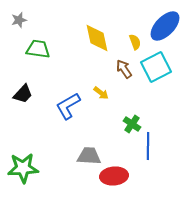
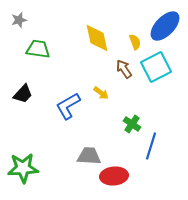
blue line: moved 3 px right; rotated 16 degrees clockwise
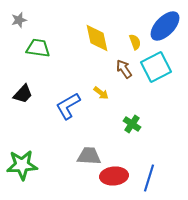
green trapezoid: moved 1 px up
blue line: moved 2 px left, 32 px down
green star: moved 1 px left, 3 px up
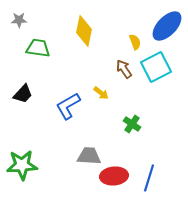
gray star: rotated 14 degrees clockwise
blue ellipse: moved 2 px right
yellow diamond: moved 13 px left, 7 px up; rotated 24 degrees clockwise
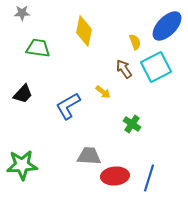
gray star: moved 3 px right, 7 px up
yellow arrow: moved 2 px right, 1 px up
red ellipse: moved 1 px right
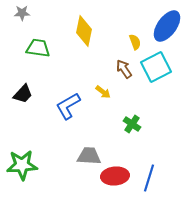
blue ellipse: rotated 8 degrees counterclockwise
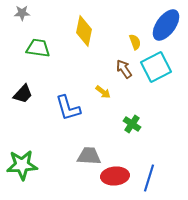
blue ellipse: moved 1 px left, 1 px up
blue L-shape: moved 2 px down; rotated 76 degrees counterclockwise
